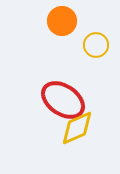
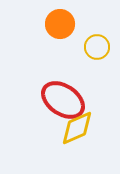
orange circle: moved 2 px left, 3 px down
yellow circle: moved 1 px right, 2 px down
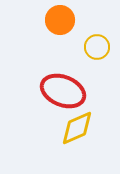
orange circle: moved 4 px up
red ellipse: moved 9 px up; rotated 12 degrees counterclockwise
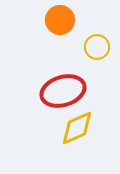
red ellipse: rotated 39 degrees counterclockwise
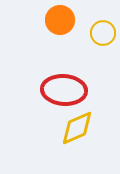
yellow circle: moved 6 px right, 14 px up
red ellipse: moved 1 px right, 1 px up; rotated 21 degrees clockwise
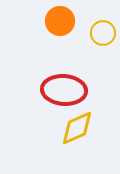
orange circle: moved 1 px down
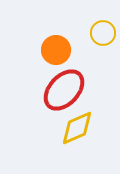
orange circle: moved 4 px left, 29 px down
red ellipse: rotated 51 degrees counterclockwise
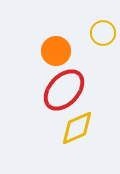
orange circle: moved 1 px down
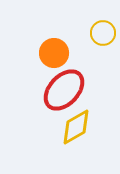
orange circle: moved 2 px left, 2 px down
yellow diamond: moved 1 px left, 1 px up; rotated 6 degrees counterclockwise
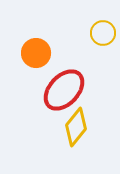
orange circle: moved 18 px left
yellow diamond: rotated 21 degrees counterclockwise
